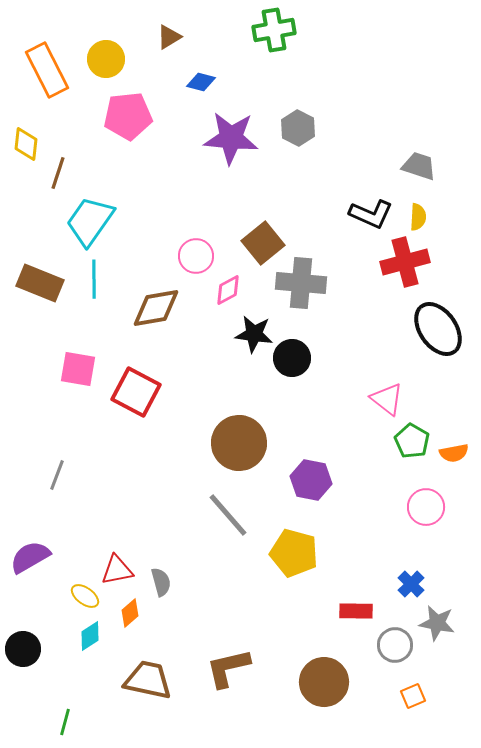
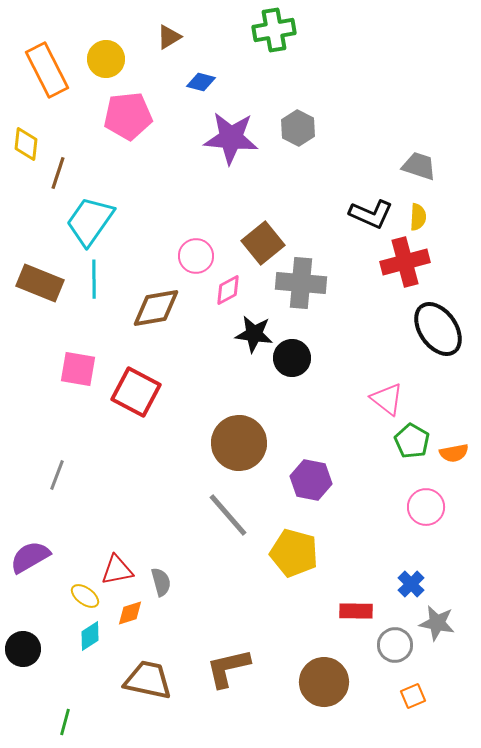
orange diamond at (130, 613): rotated 24 degrees clockwise
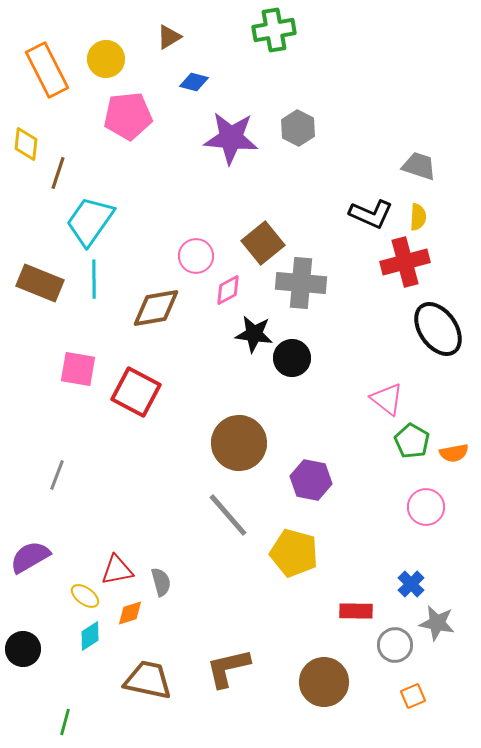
blue diamond at (201, 82): moved 7 px left
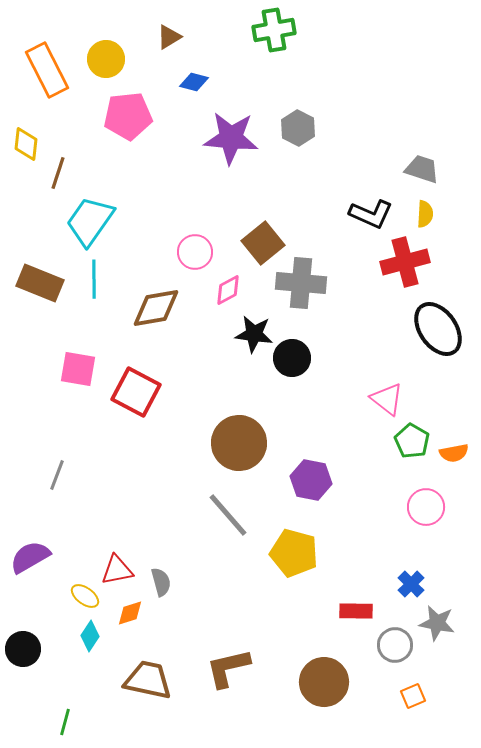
gray trapezoid at (419, 166): moved 3 px right, 3 px down
yellow semicircle at (418, 217): moved 7 px right, 3 px up
pink circle at (196, 256): moved 1 px left, 4 px up
cyan diamond at (90, 636): rotated 24 degrees counterclockwise
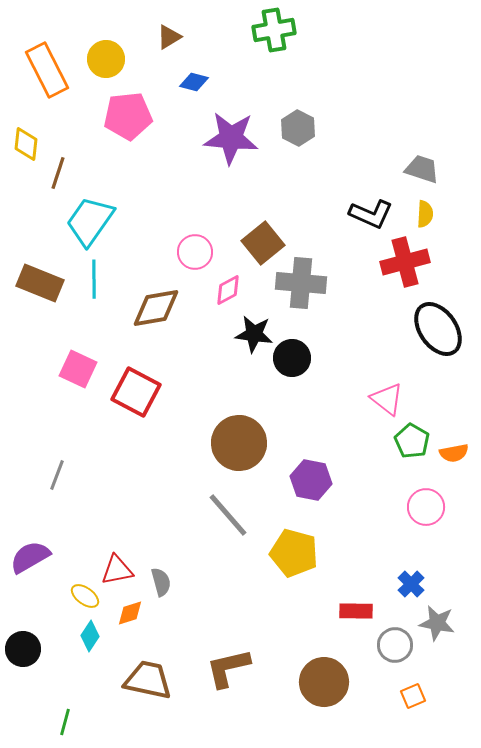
pink square at (78, 369): rotated 15 degrees clockwise
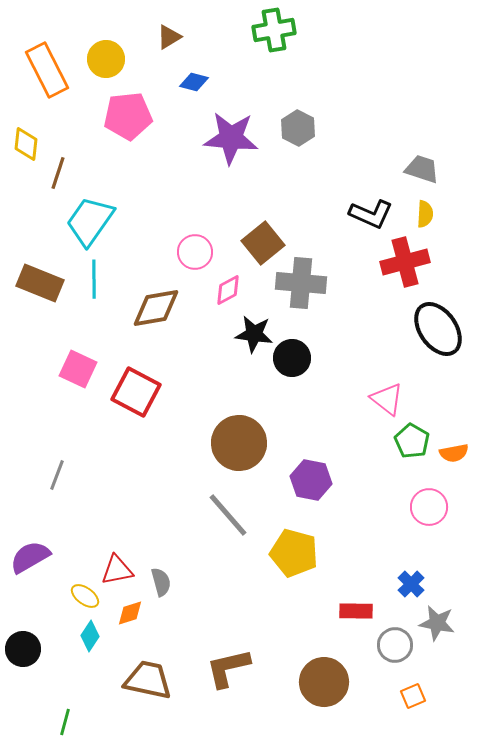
pink circle at (426, 507): moved 3 px right
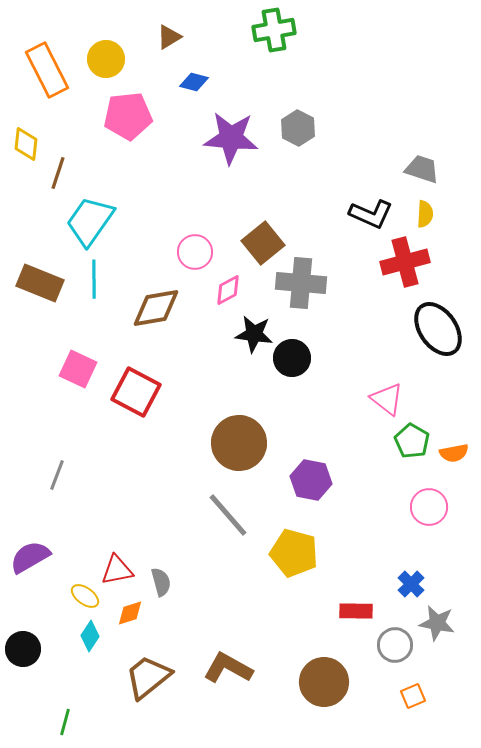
brown L-shape at (228, 668): rotated 42 degrees clockwise
brown trapezoid at (148, 680): moved 3 px up; rotated 51 degrees counterclockwise
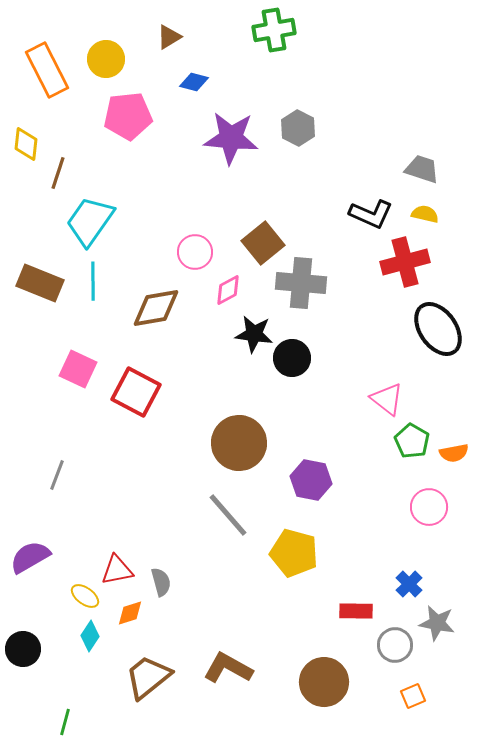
yellow semicircle at (425, 214): rotated 80 degrees counterclockwise
cyan line at (94, 279): moved 1 px left, 2 px down
blue cross at (411, 584): moved 2 px left
